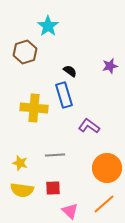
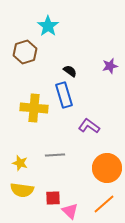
red square: moved 10 px down
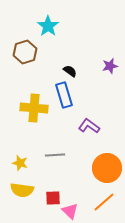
orange line: moved 2 px up
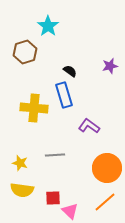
orange line: moved 1 px right
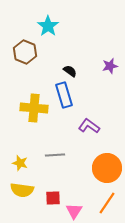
brown hexagon: rotated 20 degrees counterclockwise
orange line: moved 2 px right, 1 px down; rotated 15 degrees counterclockwise
pink triangle: moved 4 px right; rotated 18 degrees clockwise
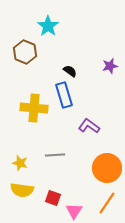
red square: rotated 21 degrees clockwise
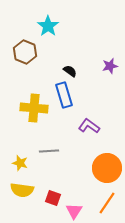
gray line: moved 6 px left, 4 px up
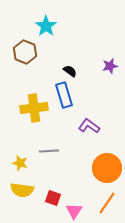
cyan star: moved 2 px left
yellow cross: rotated 12 degrees counterclockwise
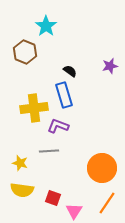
purple L-shape: moved 31 px left; rotated 15 degrees counterclockwise
orange circle: moved 5 px left
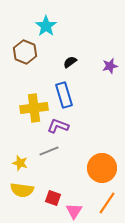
black semicircle: moved 9 px up; rotated 72 degrees counterclockwise
gray line: rotated 18 degrees counterclockwise
